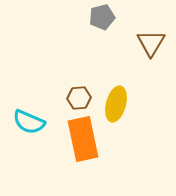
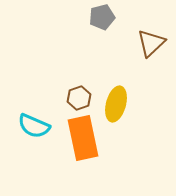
brown triangle: rotated 16 degrees clockwise
brown hexagon: rotated 15 degrees counterclockwise
cyan semicircle: moved 5 px right, 4 px down
orange rectangle: moved 1 px up
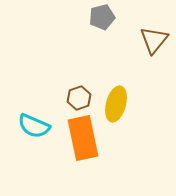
brown triangle: moved 3 px right, 3 px up; rotated 8 degrees counterclockwise
